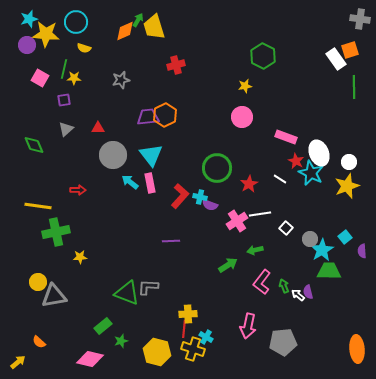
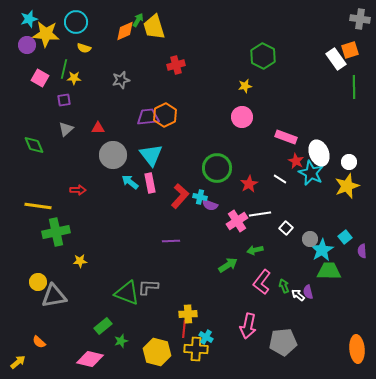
yellow star at (80, 257): moved 4 px down
yellow cross at (193, 349): moved 3 px right; rotated 15 degrees counterclockwise
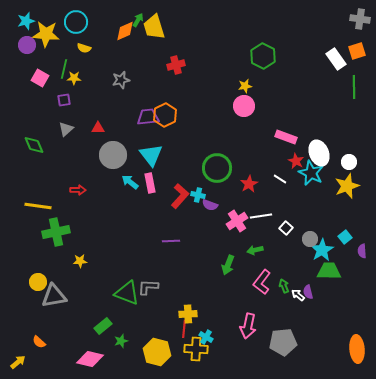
cyan star at (29, 19): moved 3 px left, 2 px down
orange square at (350, 50): moved 7 px right, 1 px down
pink circle at (242, 117): moved 2 px right, 11 px up
cyan cross at (200, 197): moved 2 px left, 2 px up
white line at (260, 214): moved 1 px right, 2 px down
green arrow at (228, 265): rotated 144 degrees clockwise
